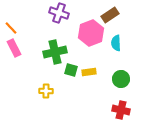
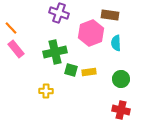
brown rectangle: rotated 42 degrees clockwise
pink rectangle: moved 2 px right, 1 px down; rotated 12 degrees counterclockwise
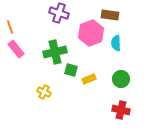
orange line: moved 1 px left, 1 px up; rotated 24 degrees clockwise
yellow rectangle: moved 7 px down; rotated 16 degrees counterclockwise
yellow cross: moved 2 px left, 1 px down; rotated 24 degrees clockwise
